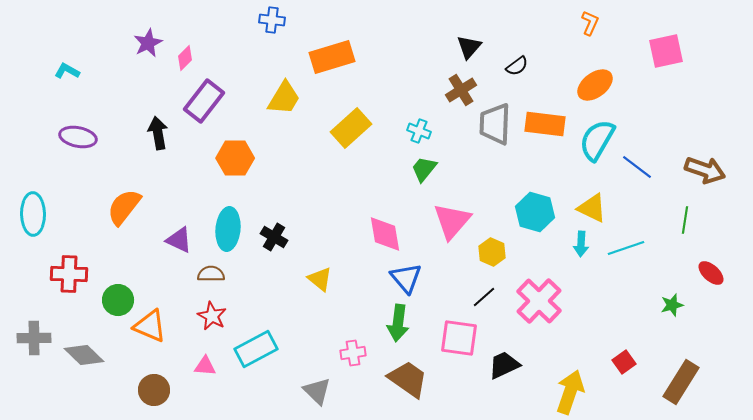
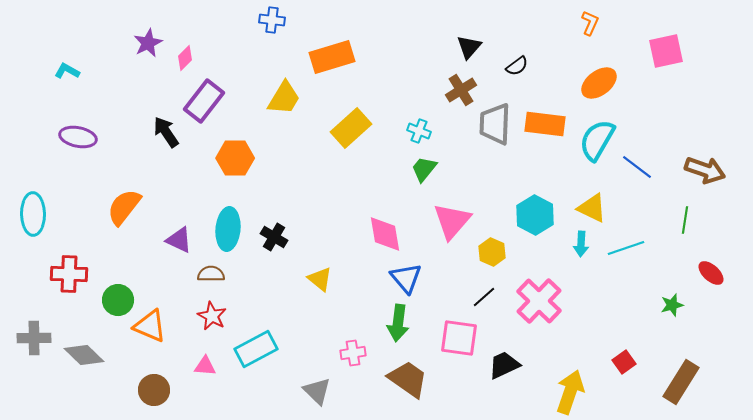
orange ellipse at (595, 85): moved 4 px right, 2 px up
black arrow at (158, 133): moved 8 px right, 1 px up; rotated 24 degrees counterclockwise
cyan hexagon at (535, 212): moved 3 px down; rotated 12 degrees clockwise
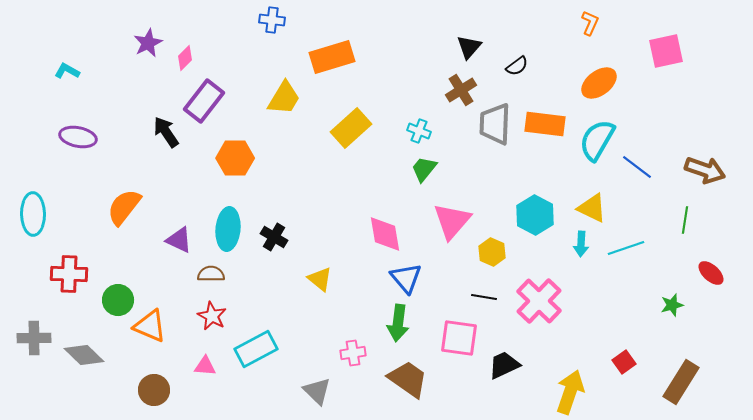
black line at (484, 297): rotated 50 degrees clockwise
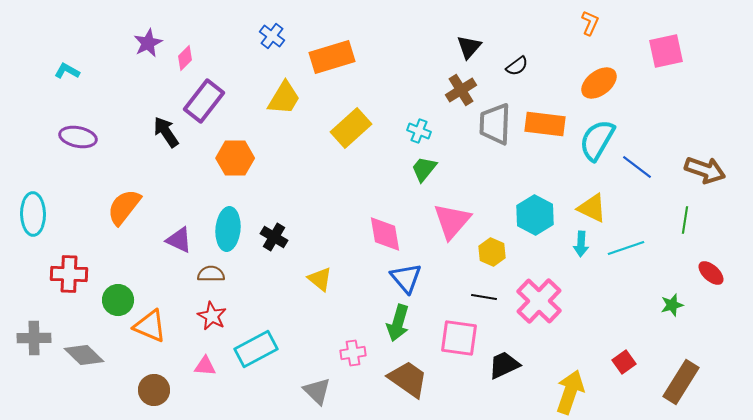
blue cross at (272, 20): moved 16 px down; rotated 30 degrees clockwise
green arrow at (398, 323): rotated 9 degrees clockwise
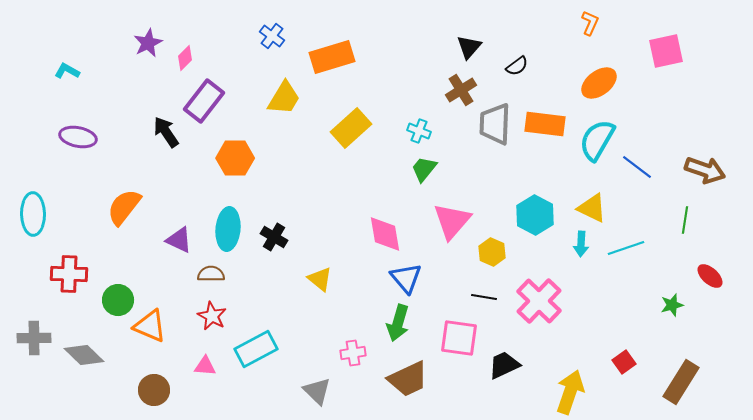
red ellipse at (711, 273): moved 1 px left, 3 px down
brown trapezoid at (408, 379): rotated 120 degrees clockwise
